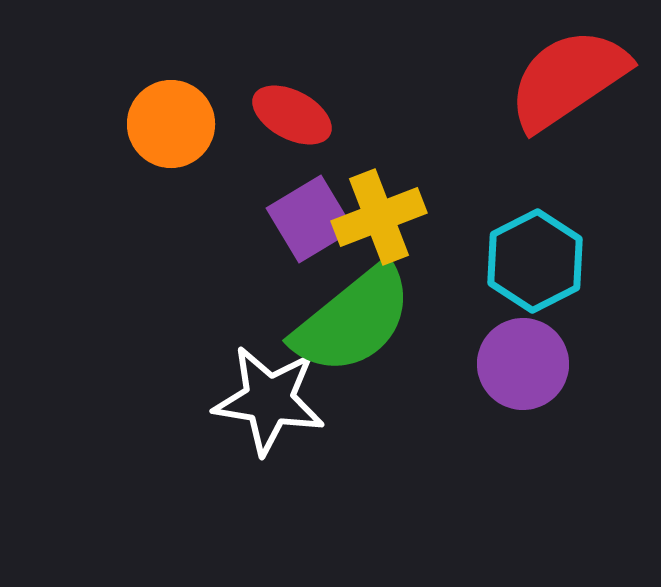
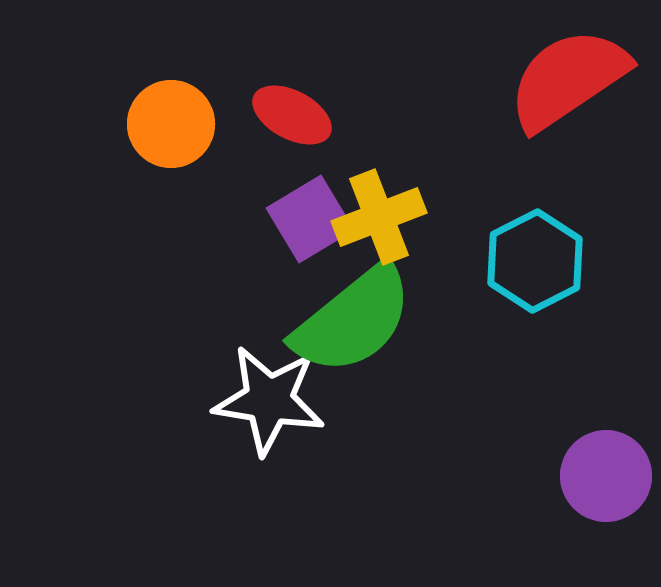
purple circle: moved 83 px right, 112 px down
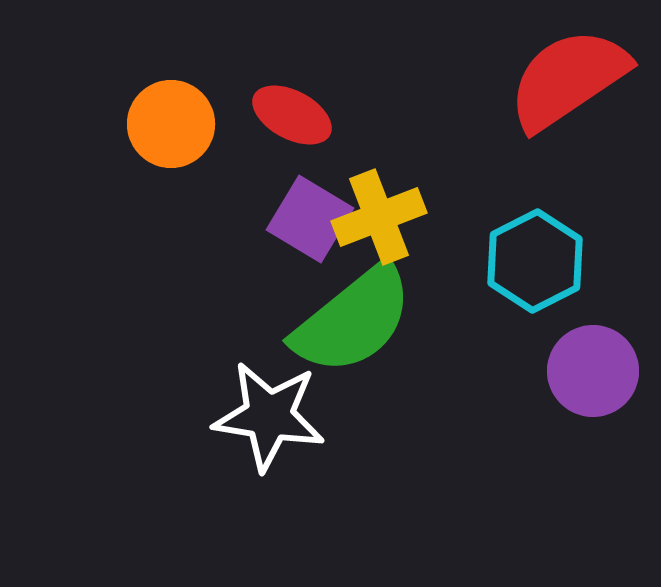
purple square: rotated 28 degrees counterclockwise
white star: moved 16 px down
purple circle: moved 13 px left, 105 px up
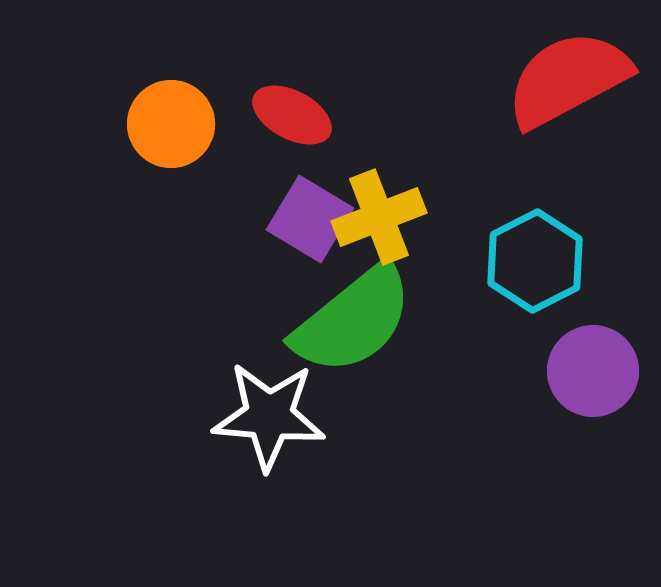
red semicircle: rotated 6 degrees clockwise
white star: rotated 4 degrees counterclockwise
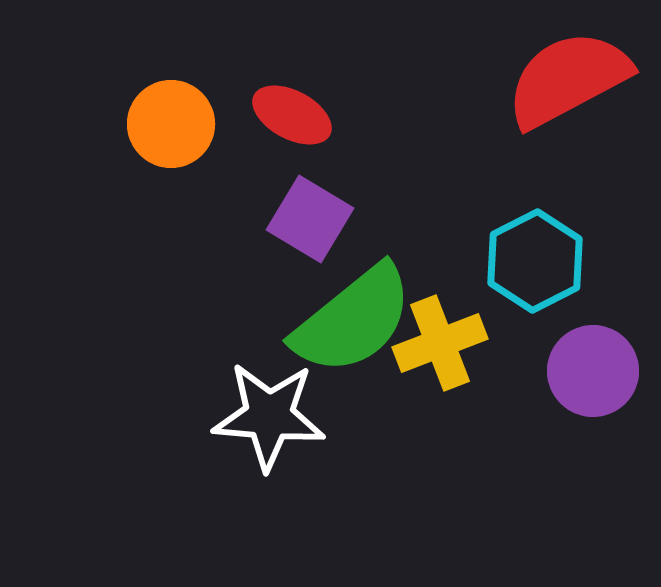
yellow cross: moved 61 px right, 126 px down
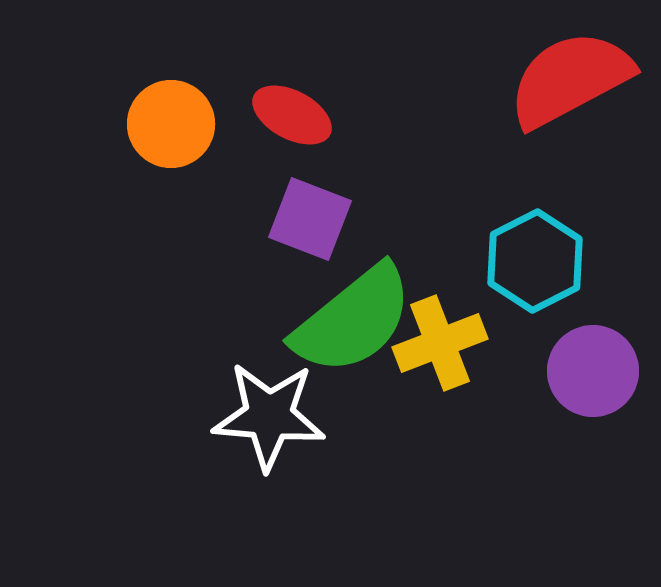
red semicircle: moved 2 px right
purple square: rotated 10 degrees counterclockwise
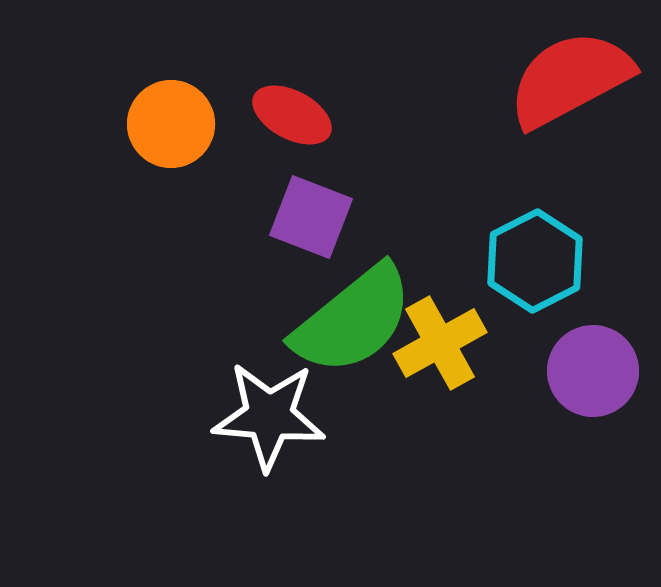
purple square: moved 1 px right, 2 px up
yellow cross: rotated 8 degrees counterclockwise
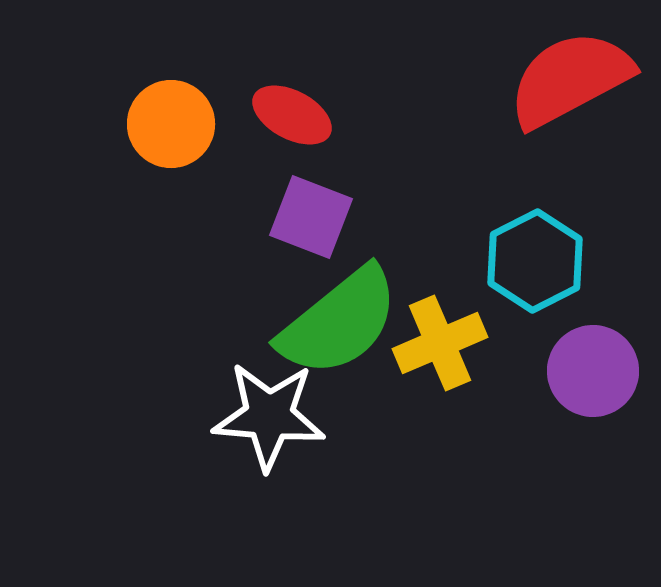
green semicircle: moved 14 px left, 2 px down
yellow cross: rotated 6 degrees clockwise
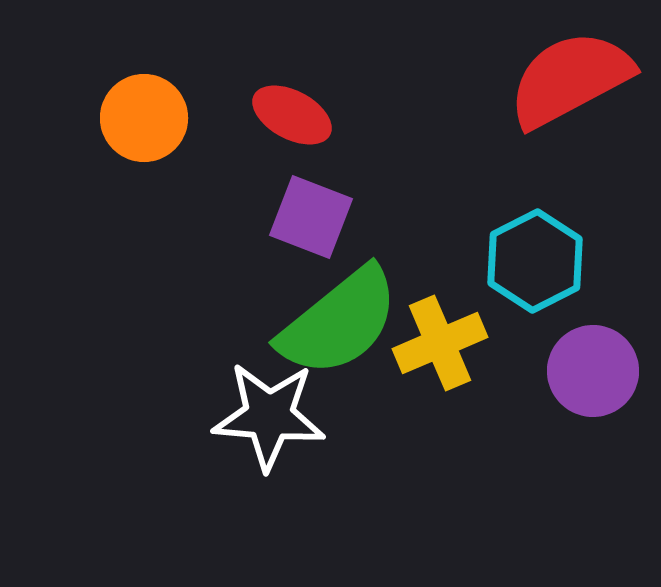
orange circle: moved 27 px left, 6 px up
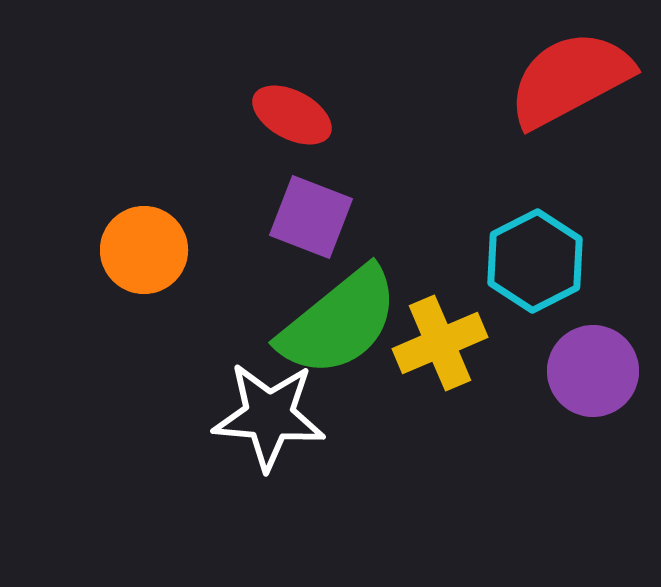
orange circle: moved 132 px down
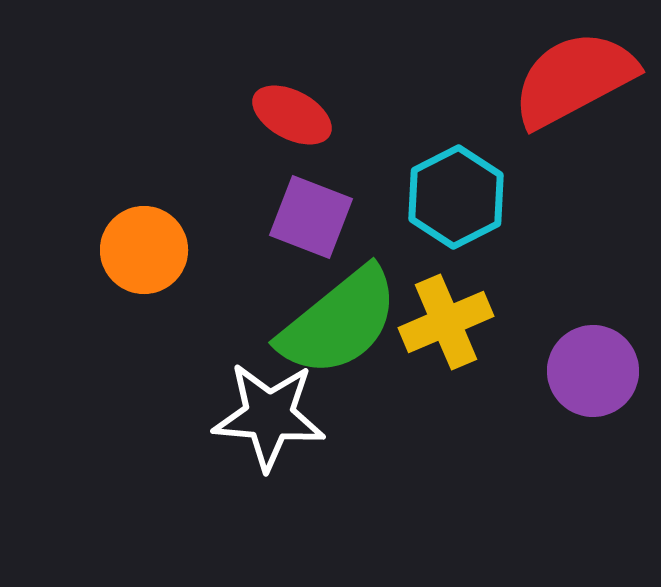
red semicircle: moved 4 px right
cyan hexagon: moved 79 px left, 64 px up
yellow cross: moved 6 px right, 21 px up
